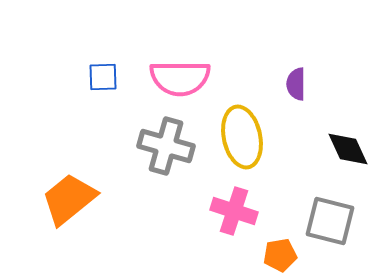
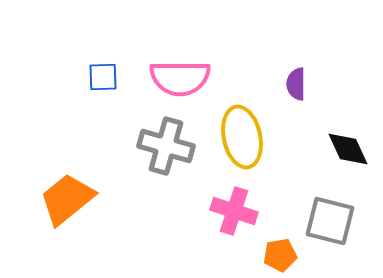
orange trapezoid: moved 2 px left
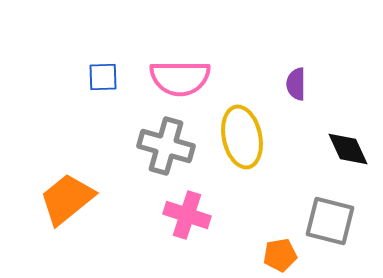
pink cross: moved 47 px left, 4 px down
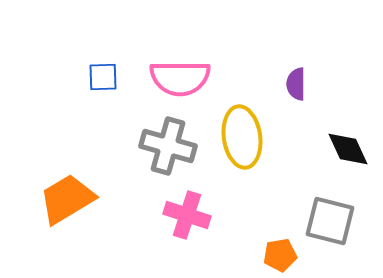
yellow ellipse: rotated 4 degrees clockwise
gray cross: moved 2 px right
orange trapezoid: rotated 8 degrees clockwise
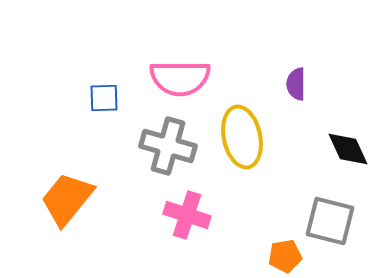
blue square: moved 1 px right, 21 px down
yellow ellipse: rotated 4 degrees counterclockwise
orange trapezoid: rotated 20 degrees counterclockwise
orange pentagon: moved 5 px right, 1 px down
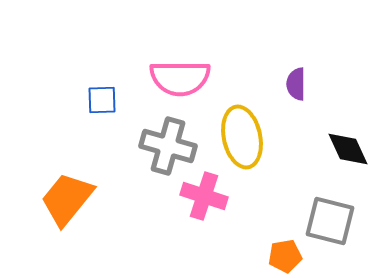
blue square: moved 2 px left, 2 px down
pink cross: moved 17 px right, 19 px up
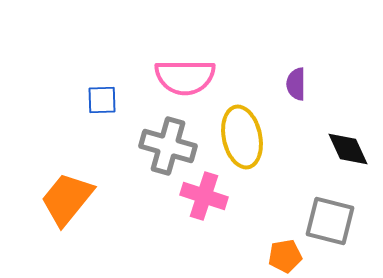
pink semicircle: moved 5 px right, 1 px up
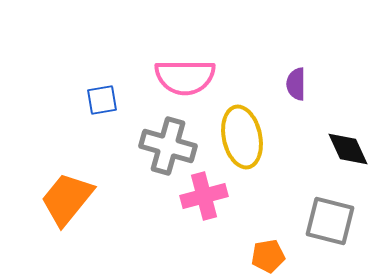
blue square: rotated 8 degrees counterclockwise
pink cross: rotated 33 degrees counterclockwise
orange pentagon: moved 17 px left
